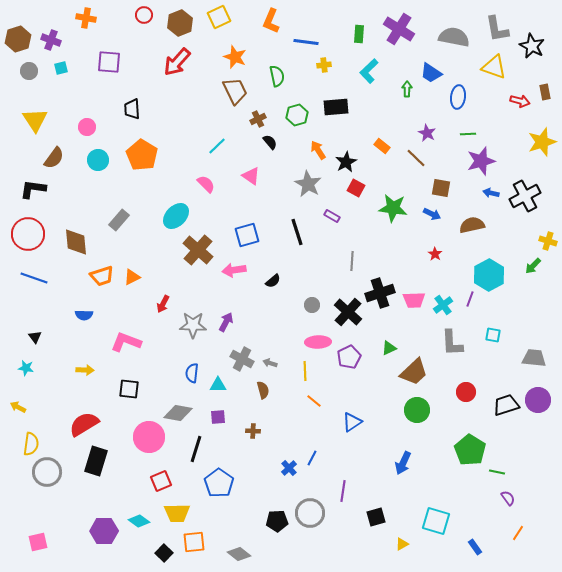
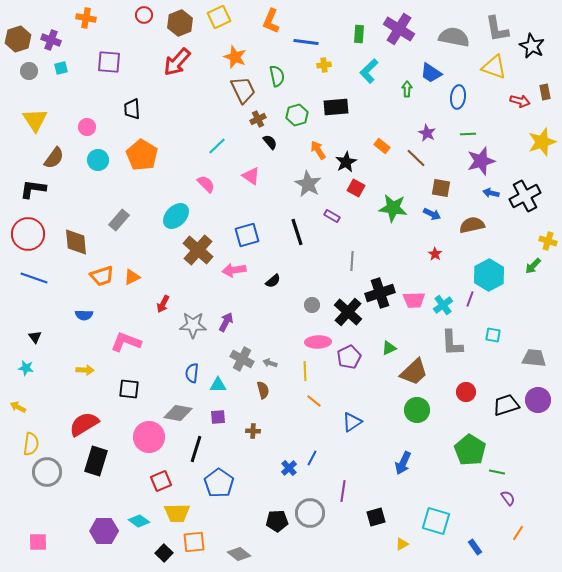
brown trapezoid at (235, 91): moved 8 px right, 1 px up
pink square at (38, 542): rotated 12 degrees clockwise
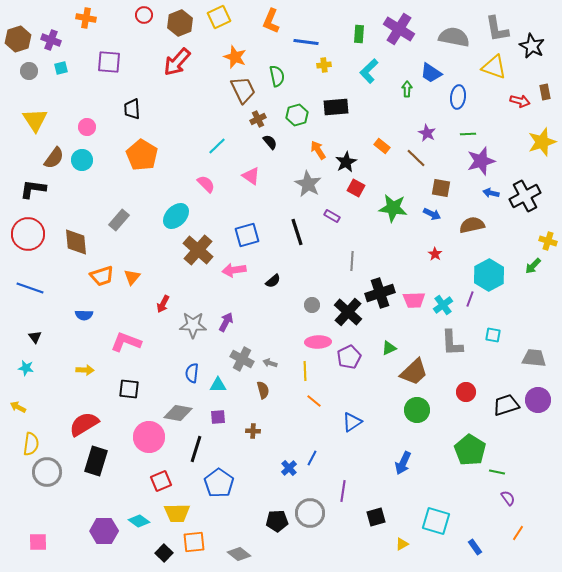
cyan circle at (98, 160): moved 16 px left
orange triangle at (132, 277): rotated 24 degrees counterclockwise
blue line at (34, 278): moved 4 px left, 10 px down
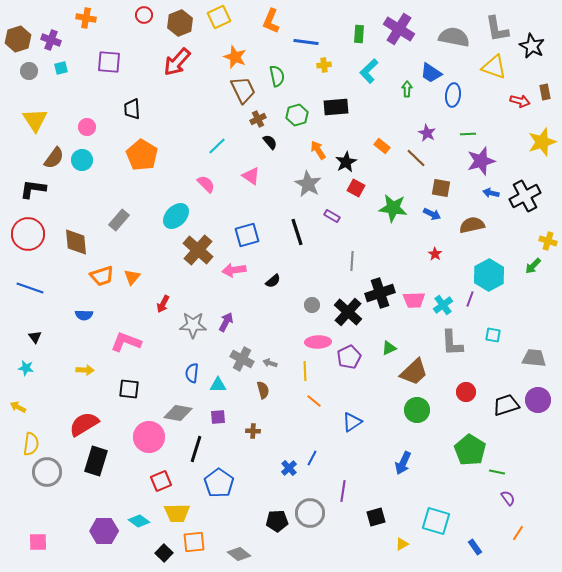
blue ellipse at (458, 97): moved 5 px left, 2 px up
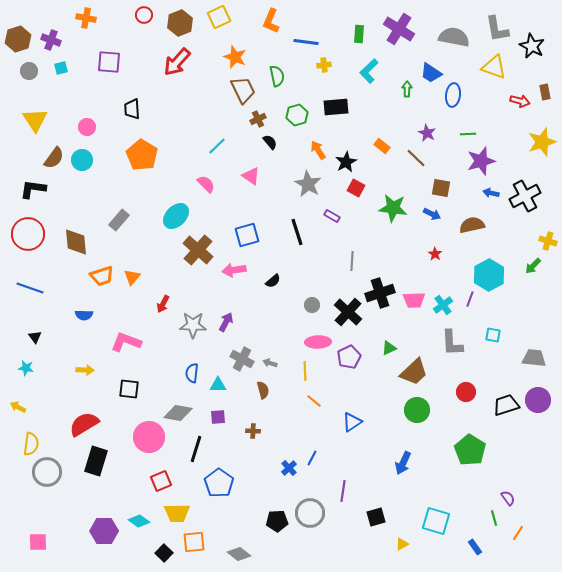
green line at (497, 472): moved 3 px left, 46 px down; rotated 63 degrees clockwise
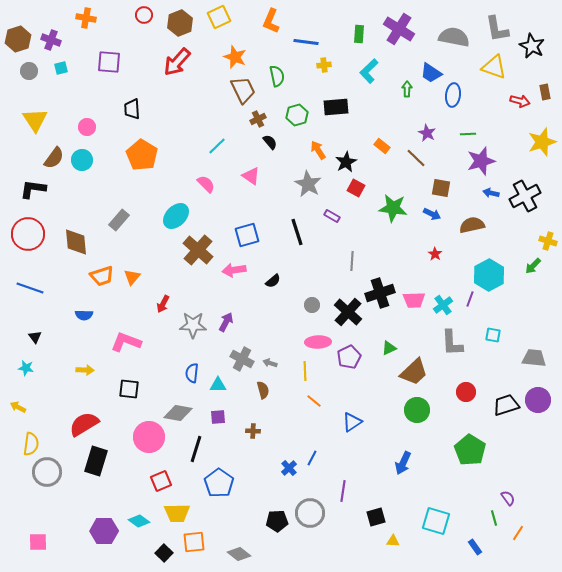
yellow triangle at (402, 544): moved 9 px left, 3 px up; rotated 32 degrees clockwise
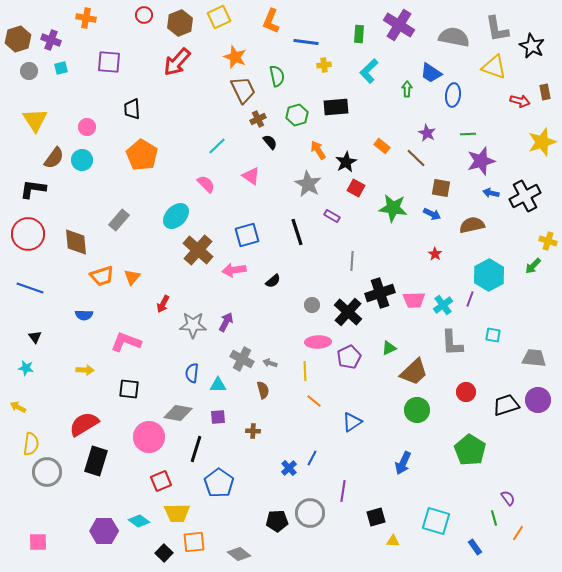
purple cross at (399, 29): moved 4 px up
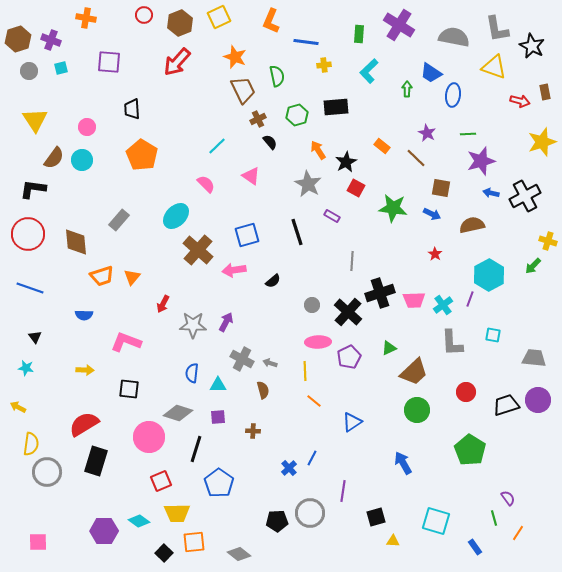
gray diamond at (178, 413): rotated 8 degrees clockwise
blue arrow at (403, 463): rotated 125 degrees clockwise
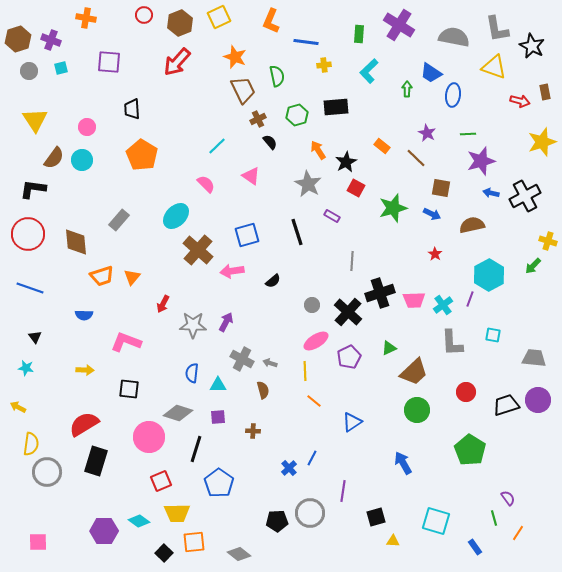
green star at (393, 208): rotated 24 degrees counterclockwise
pink arrow at (234, 270): moved 2 px left, 1 px down
pink ellipse at (318, 342): moved 2 px left, 1 px up; rotated 30 degrees counterclockwise
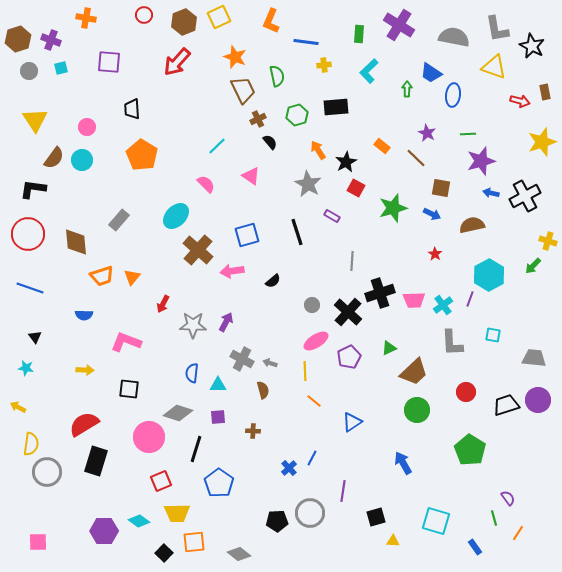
brown hexagon at (180, 23): moved 4 px right, 1 px up
